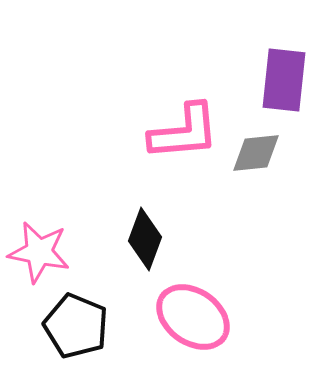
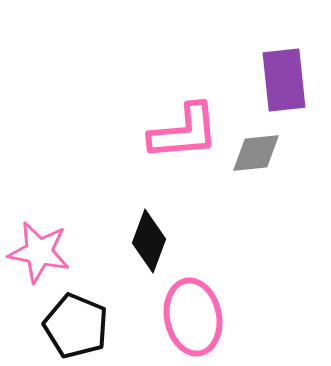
purple rectangle: rotated 12 degrees counterclockwise
black diamond: moved 4 px right, 2 px down
pink ellipse: rotated 44 degrees clockwise
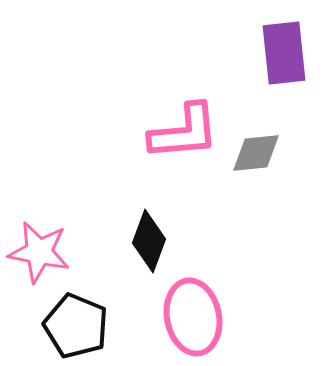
purple rectangle: moved 27 px up
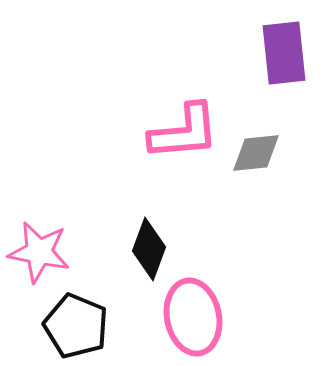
black diamond: moved 8 px down
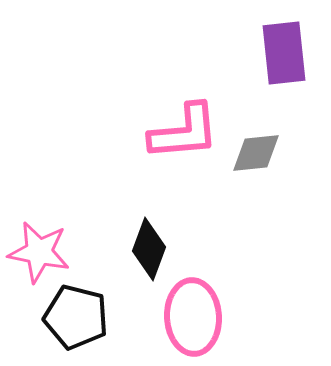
pink ellipse: rotated 8 degrees clockwise
black pentagon: moved 9 px up; rotated 8 degrees counterclockwise
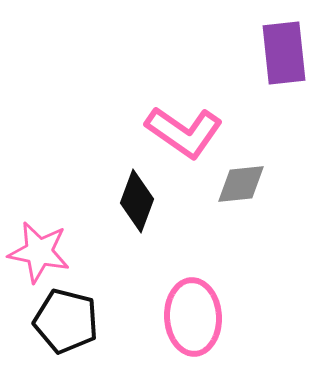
pink L-shape: rotated 40 degrees clockwise
gray diamond: moved 15 px left, 31 px down
black diamond: moved 12 px left, 48 px up
black pentagon: moved 10 px left, 4 px down
